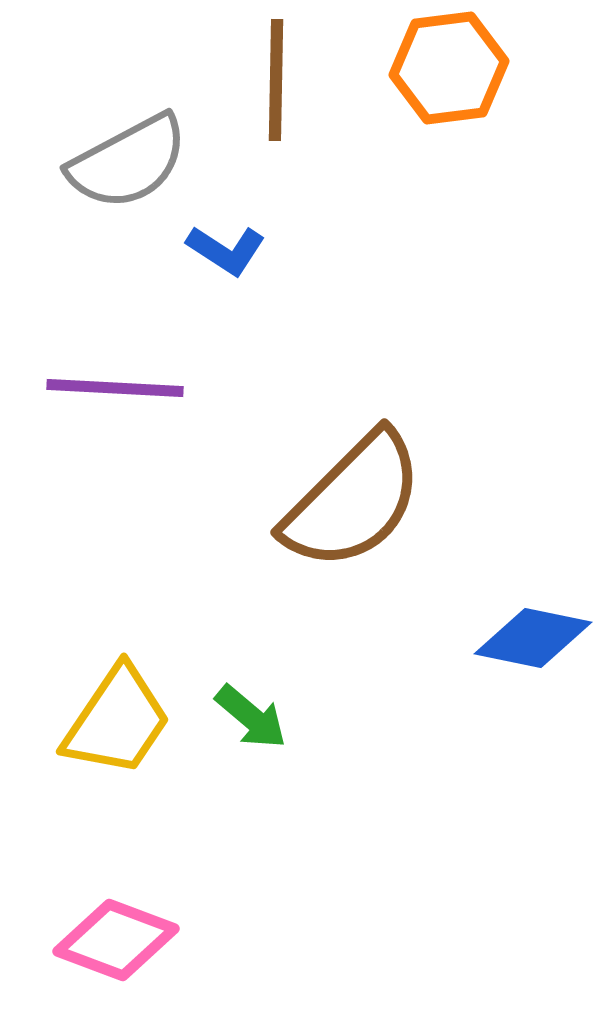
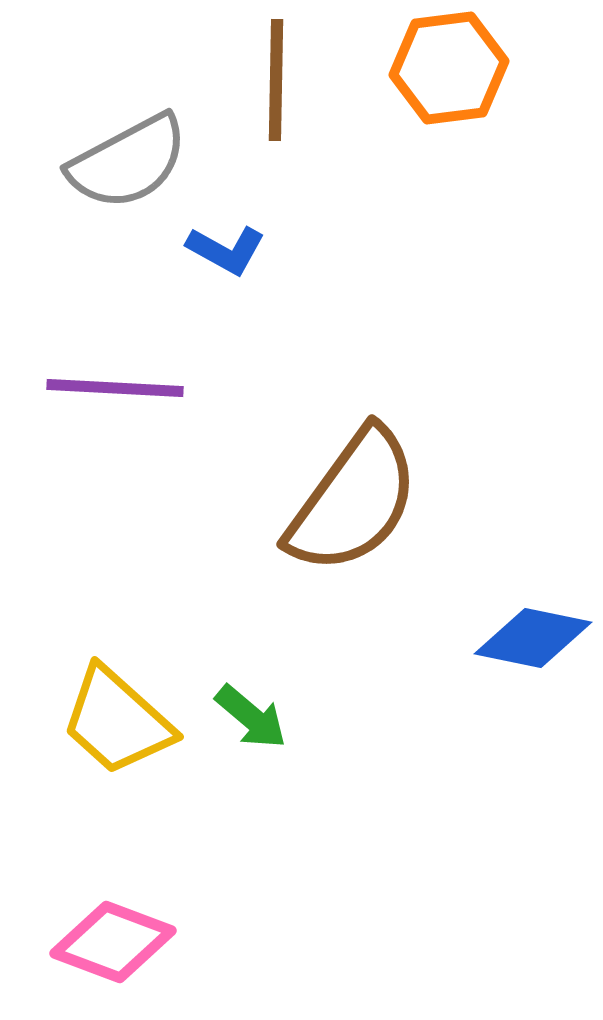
blue L-shape: rotated 4 degrees counterclockwise
brown semicircle: rotated 9 degrees counterclockwise
yellow trapezoid: rotated 98 degrees clockwise
pink diamond: moved 3 px left, 2 px down
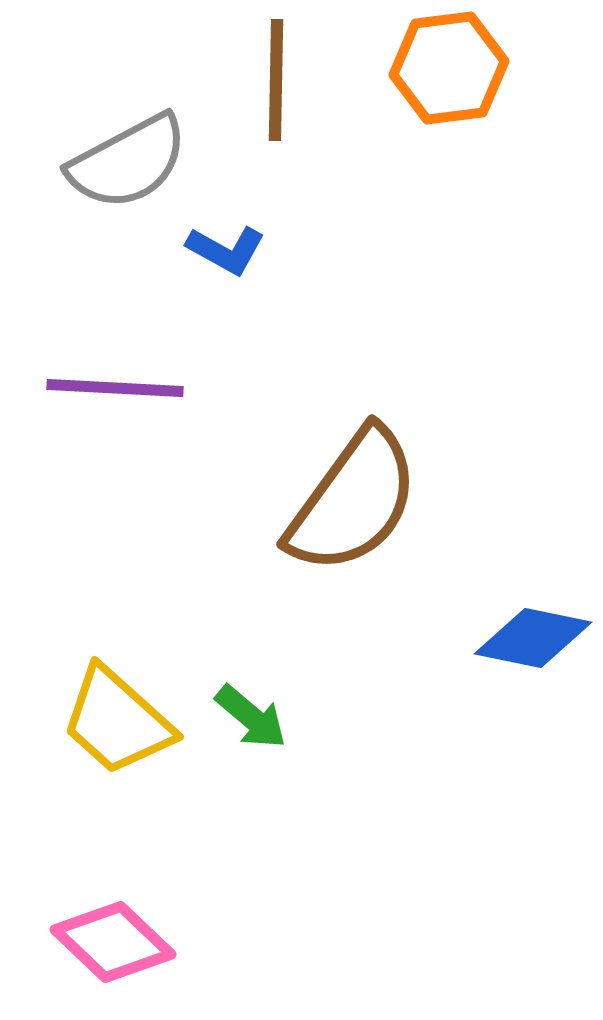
pink diamond: rotated 23 degrees clockwise
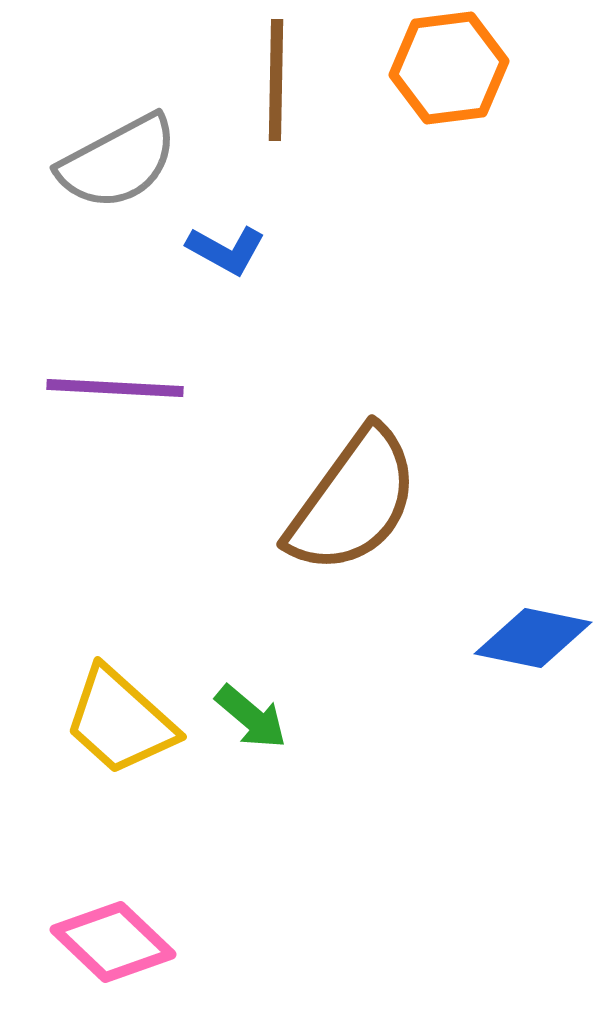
gray semicircle: moved 10 px left
yellow trapezoid: moved 3 px right
